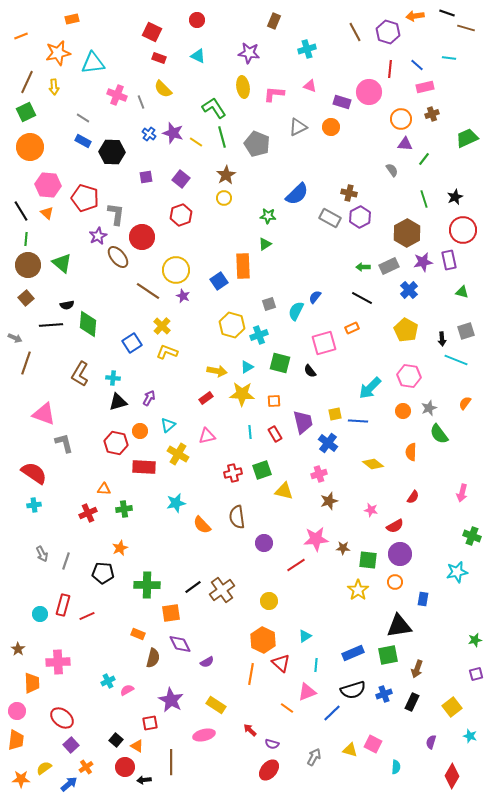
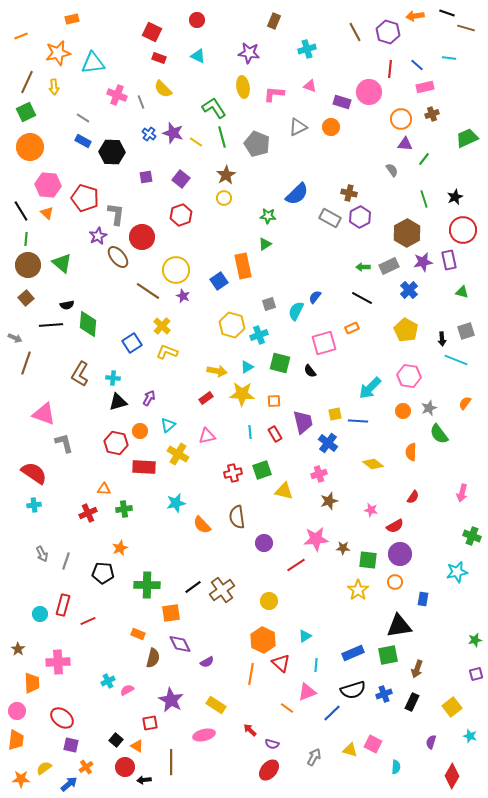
orange rectangle at (243, 266): rotated 10 degrees counterclockwise
red line at (87, 616): moved 1 px right, 5 px down
purple square at (71, 745): rotated 35 degrees counterclockwise
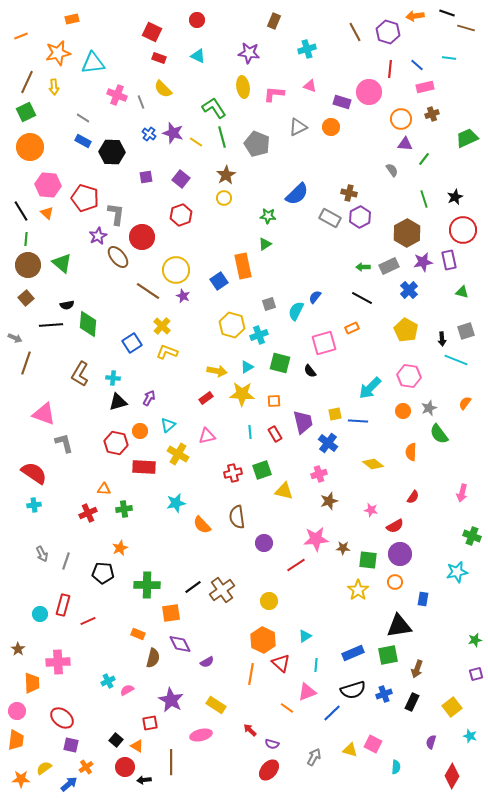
pink ellipse at (204, 735): moved 3 px left
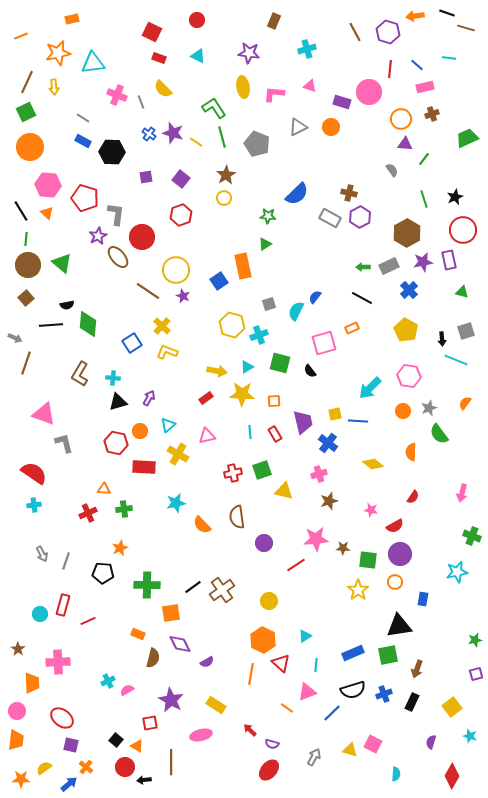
orange cross at (86, 767): rotated 16 degrees counterclockwise
cyan semicircle at (396, 767): moved 7 px down
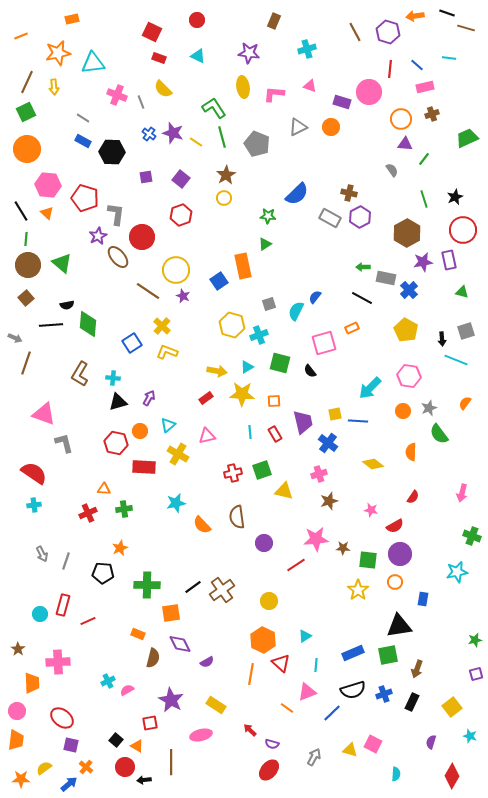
orange circle at (30, 147): moved 3 px left, 2 px down
gray rectangle at (389, 266): moved 3 px left, 12 px down; rotated 36 degrees clockwise
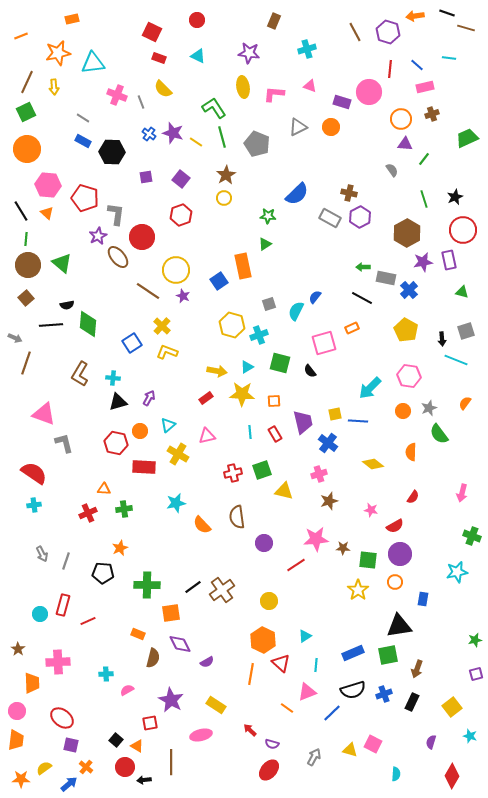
cyan cross at (108, 681): moved 2 px left, 7 px up; rotated 24 degrees clockwise
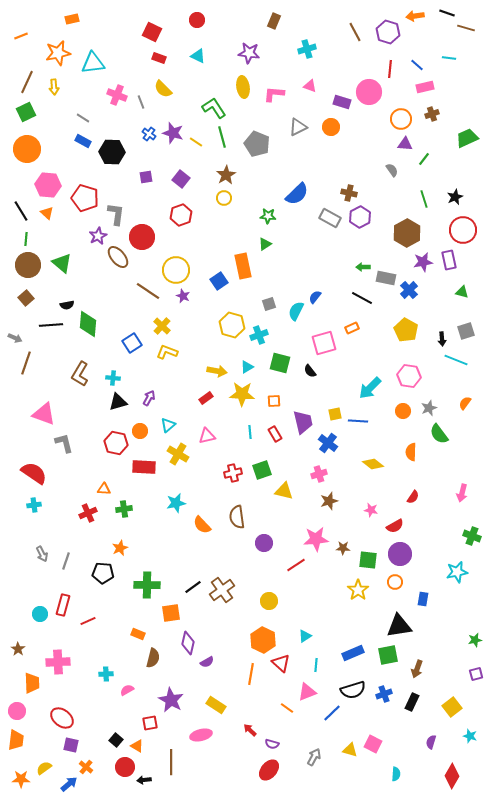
purple diamond at (180, 644): moved 8 px right, 1 px up; rotated 40 degrees clockwise
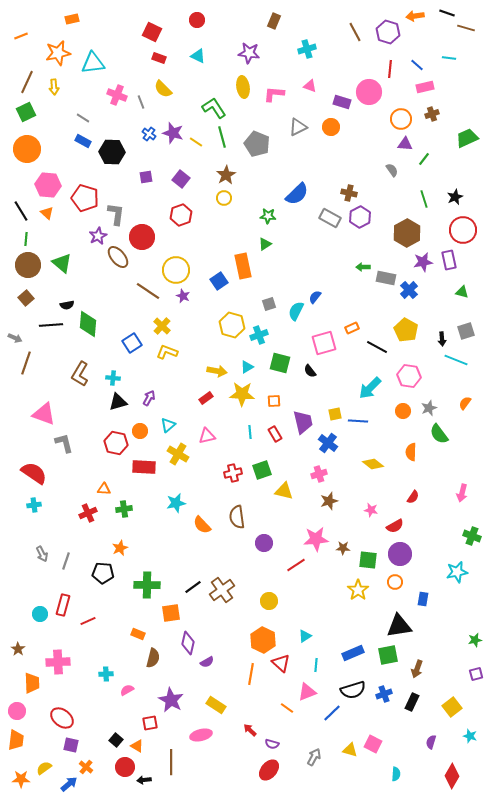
black line at (362, 298): moved 15 px right, 49 px down
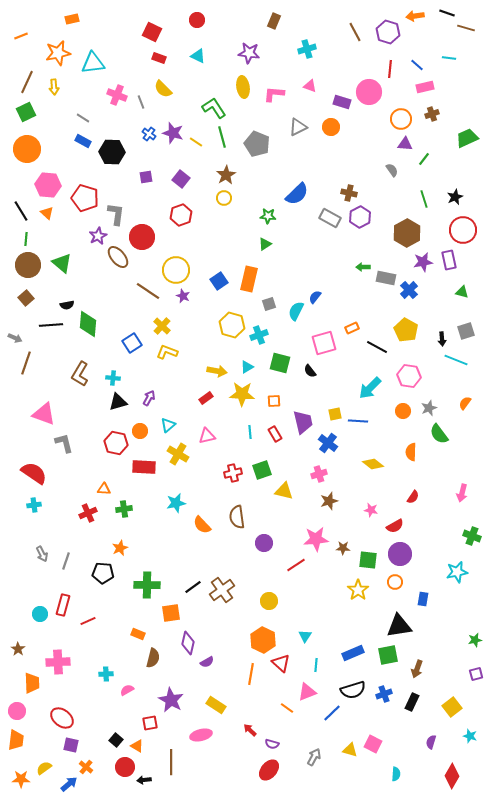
orange rectangle at (243, 266): moved 6 px right, 13 px down; rotated 25 degrees clockwise
cyan triangle at (305, 636): rotated 24 degrees counterclockwise
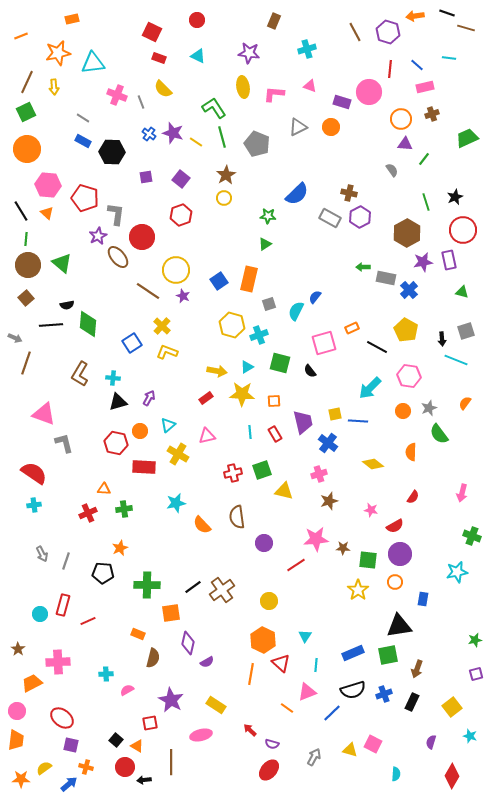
green line at (424, 199): moved 2 px right, 3 px down
orange trapezoid at (32, 683): rotated 115 degrees counterclockwise
orange cross at (86, 767): rotated 24 degrees counterclockwise
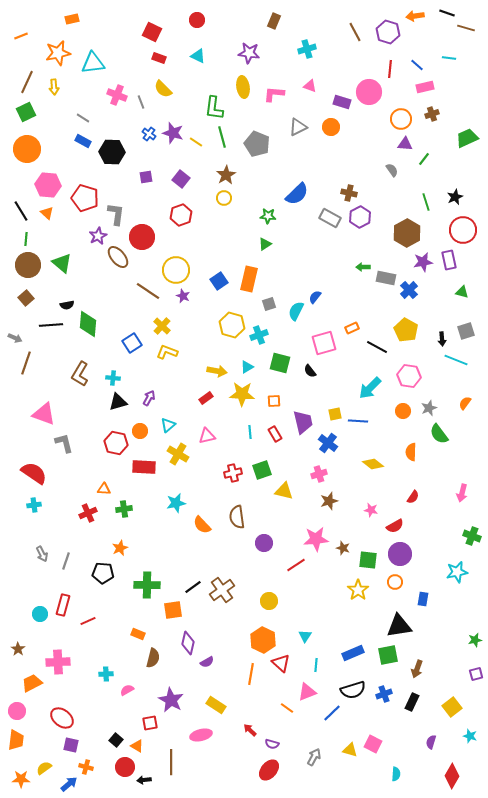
green L-shape at (214, 108): rotated 140 degrees counterclockwise
brown star at (343, 548): rotated 16 degrees clockwise
orange square at (171, 613): moved 2 px right, 3 px up
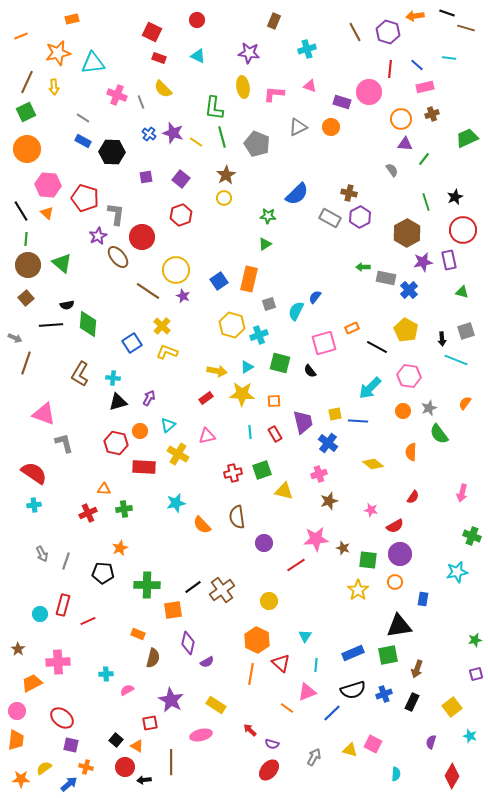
orange hexagon at (263, 640): moved 6 px left
